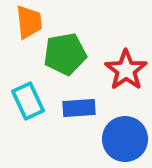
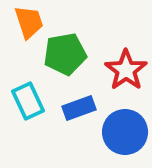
orange trapezoid: rotated 12 degrees counterclockwise
blue rectangle: rotated 16 degrees counterclockwise
blue circle: moved 7 px up
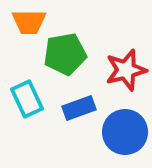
orange trapezoid: rotated 108 degrees clockwise
red star: rotated 21 degrees clockwise
cyan rectangle: moved 1 px left, 2 px up
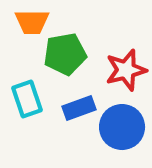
orange trapezoid: moved 3 px right
cyan rectangle: rotated 6 degrees clockwise
blue circle: moved 3 px left, 5 px up
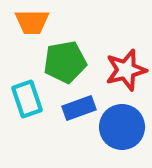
green pentagon: moved 8 px down
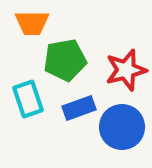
orange trapezoid: moved 1 px down
green pentagon: moved 2 px up
cyan rectangle: moved 1 px right
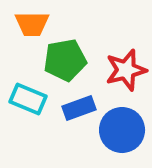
orange trapezoid: moved 1 px down
cyan rectangle: rotated 48 degrees counterclockwise
blue circle: moved 3 px down
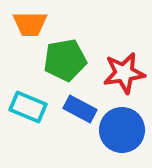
orange trapezoid: moved 2 px left
red star: moved 2 px left, 3 px down; rotated 6 degrees clockwise
cyan rectangle: moved 8 px down
blue rectangle: moved 1 px right, 1 px down; rotated 48 degrees clockwise
